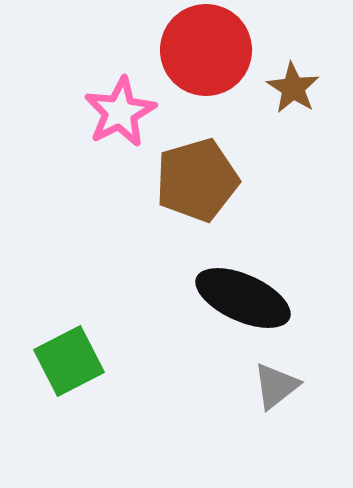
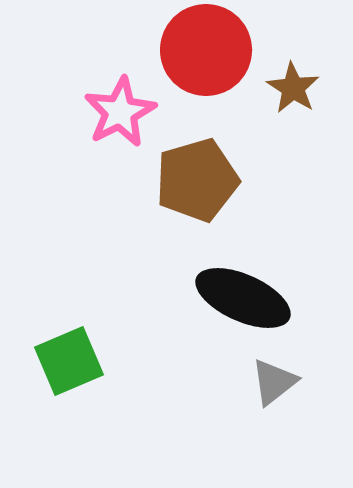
green square: rotated 4 degrees clockwise
gray triangle: moved 2 px left, 4 px up
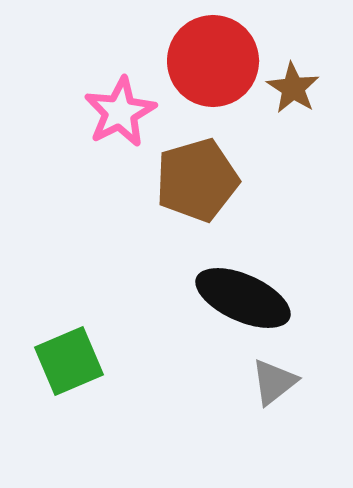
red circle: moved 7 px right, 11 px down
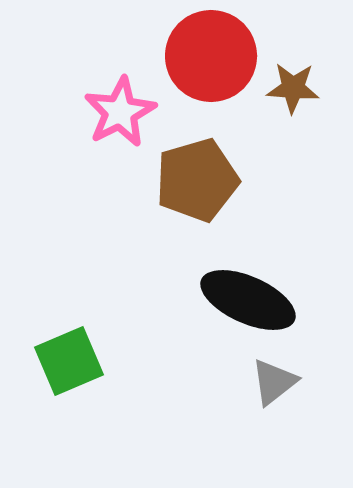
red circle: moved 2 px left, 5 px up
brown star: rotated 28 degrees counterclockwise
black ellipse: moved 5 px right, 2 px down
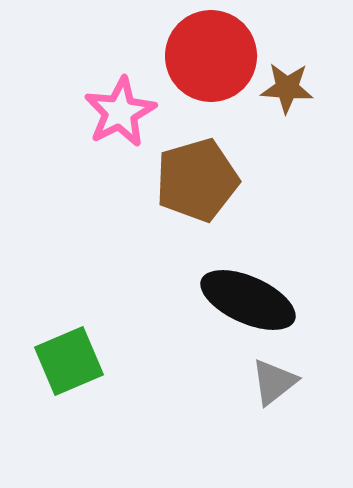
brown star: moved 6 px left
